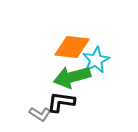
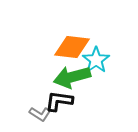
cyan star: rotated 8 degrees counterclockwise
black L-shape: moved 2 px left, 1 px up
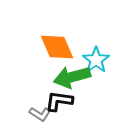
orange diamond: moved 15 px left; rotated 60 degrees clockwise
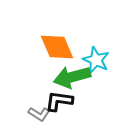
cyan star: rotated 12 degrees counterclockwise
gray L-shape: moved 1 px left
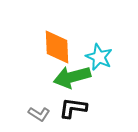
orange diamond: rotated 21 degrees clockwise
cyan star: moved 3 px right, 3 px up
black L-shape: moved 14 px right, 7 px down
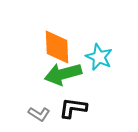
green arrow: moved 9 px left, 3 px up
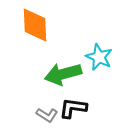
orange diamond: moved 22 px left, 22 px up
gray L-shape: moved 8 px right, 1 px down
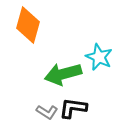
orange diamond: moved 7 px left; rotated 18 degrees clockwise
gray L-shape: moved 3 px up
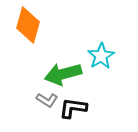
cyan star: moved 2 px right, 1 px up; rotated 16 degrees clockwise
gray L-shape: moved 12 px up
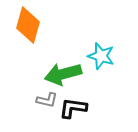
cyan star: rotated 24 degrees counterclockwise
gray L-shape: rotated 20 degrees counterclockwise
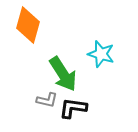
cyan star: moved 2 px up
green arrow: rotated 108 degrees counterclockwise
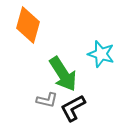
black L-shape: rotated 36 degrees counterclockwise
